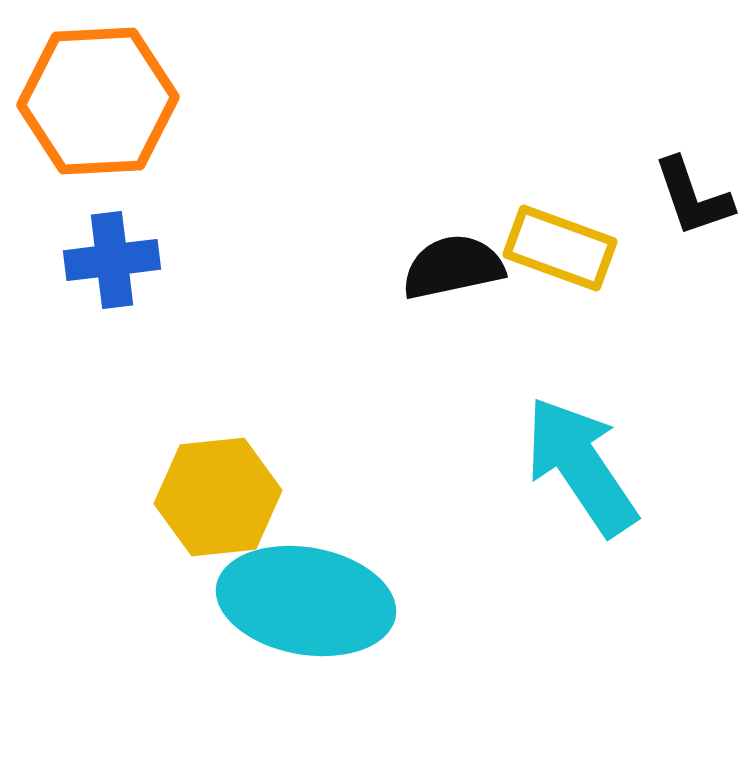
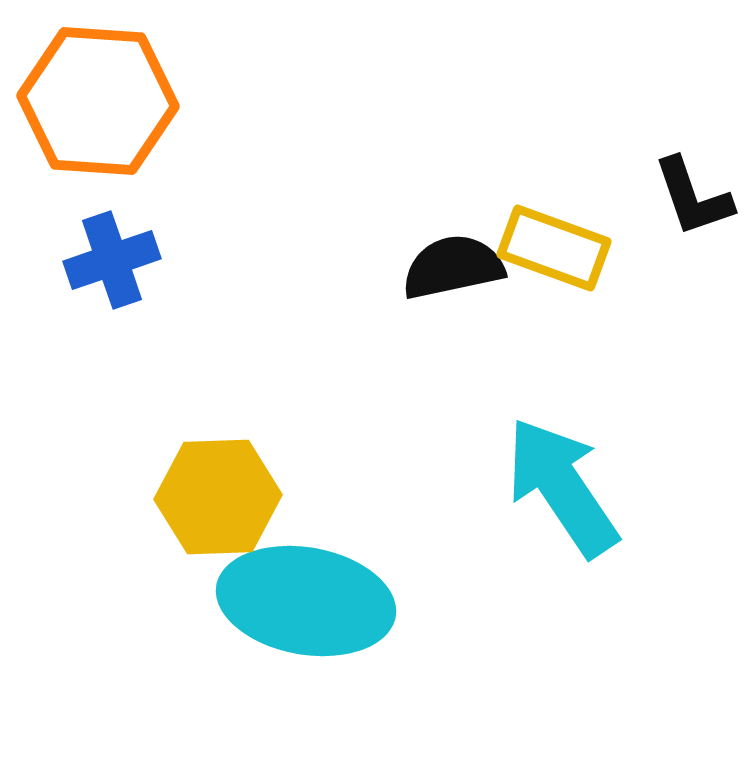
orange hexagon: rotated 7 degrees clockwise
yellow rectangle: moved 6 px left
blue cross: rotated 12 degrees counterclockwise
cyan arrow: moved 19 px left, 21 px down
yellow hexagon: rotated 4 degrees clockwise
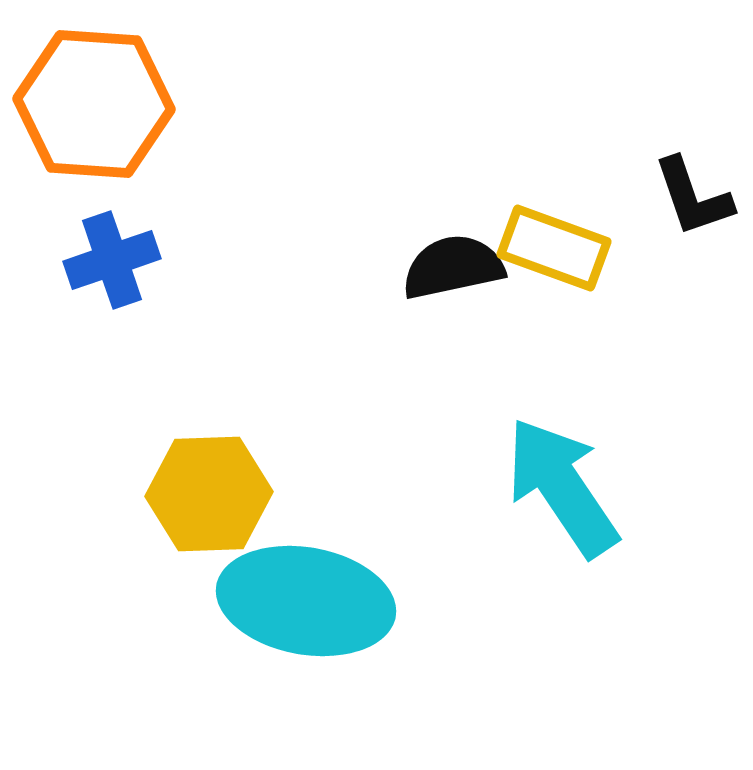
orange hexagon: moved 4 px left, 3 px down
yellow hexagon: moved 9 px left, 3 px up
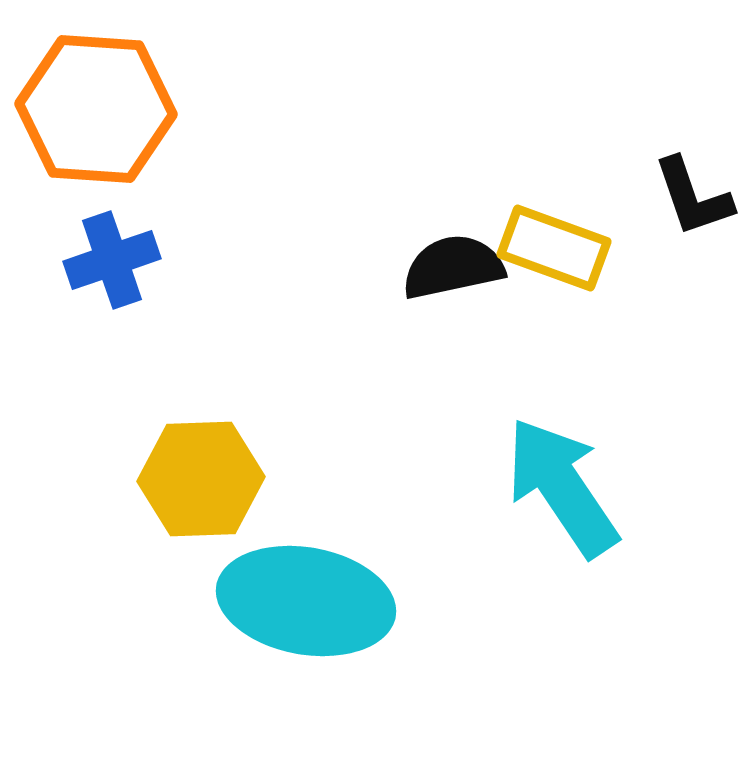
orange hexagon: moved 2 px right, 5 px down
yellow hexagon: moved 8 px left, 15 px up
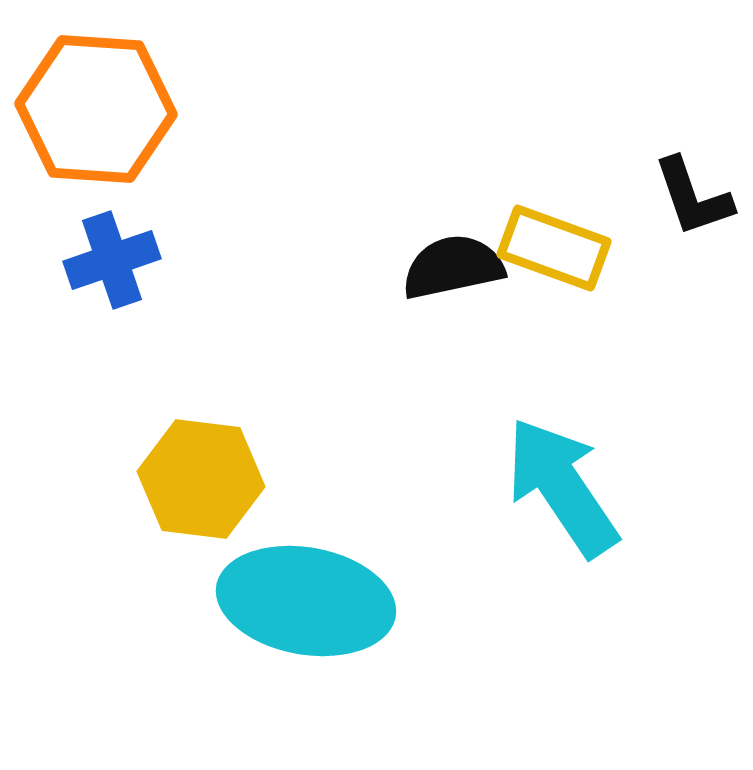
yellow hexagon: rotated 9 degrees clockwise
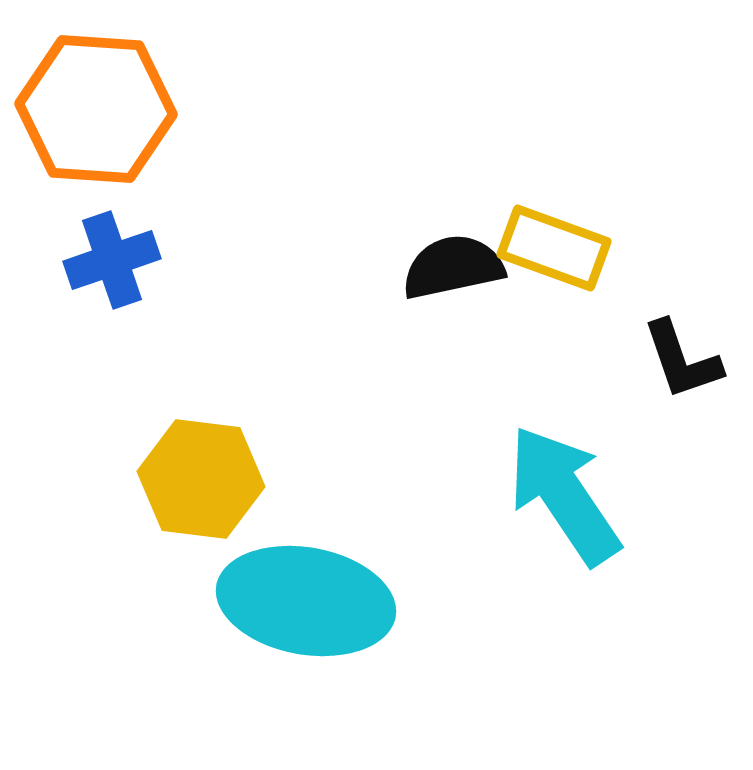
black L-shape: moved 11 px left, 163 px down
cyan arrow: moved 2 px right, 8 px down
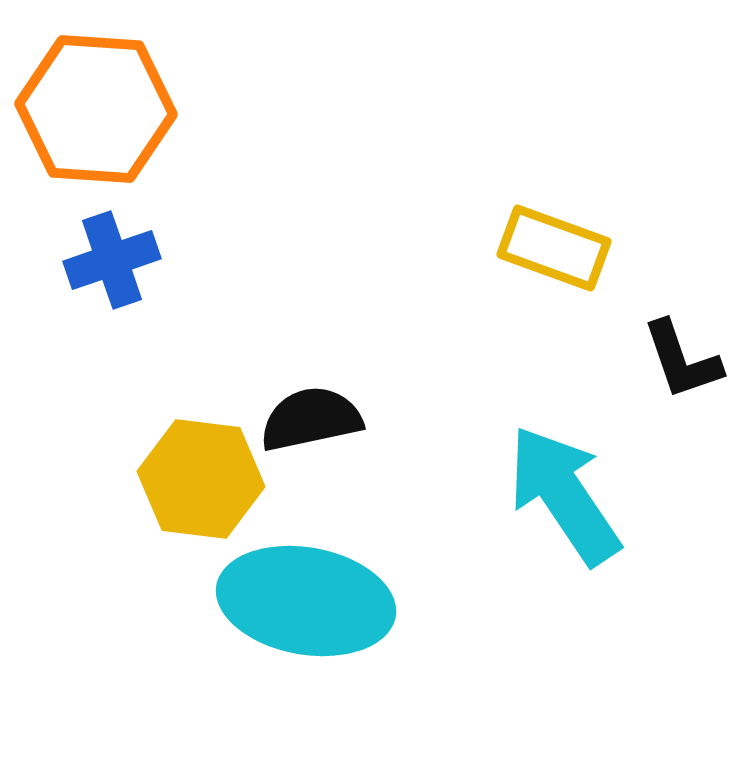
black semicircle: moved 142 px left, 152 px down
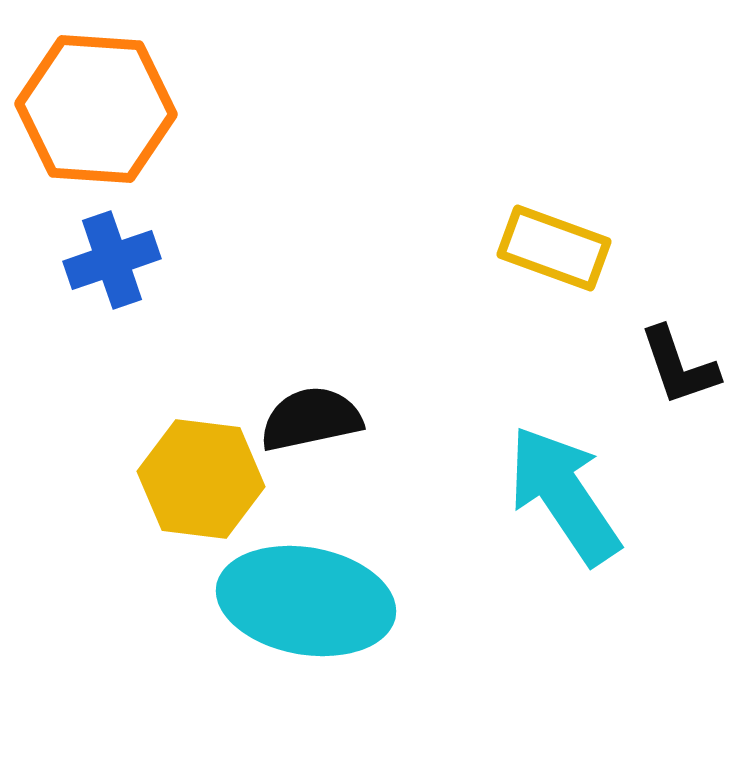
black L-shape: moved 3 px left, 6 px down
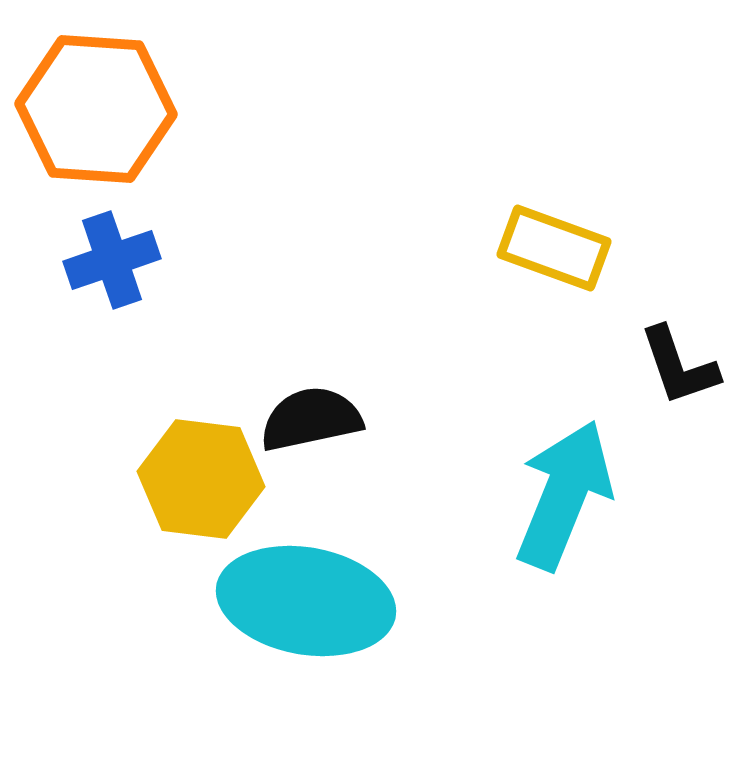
cyan arrow: rotated 56 degrees clockwise
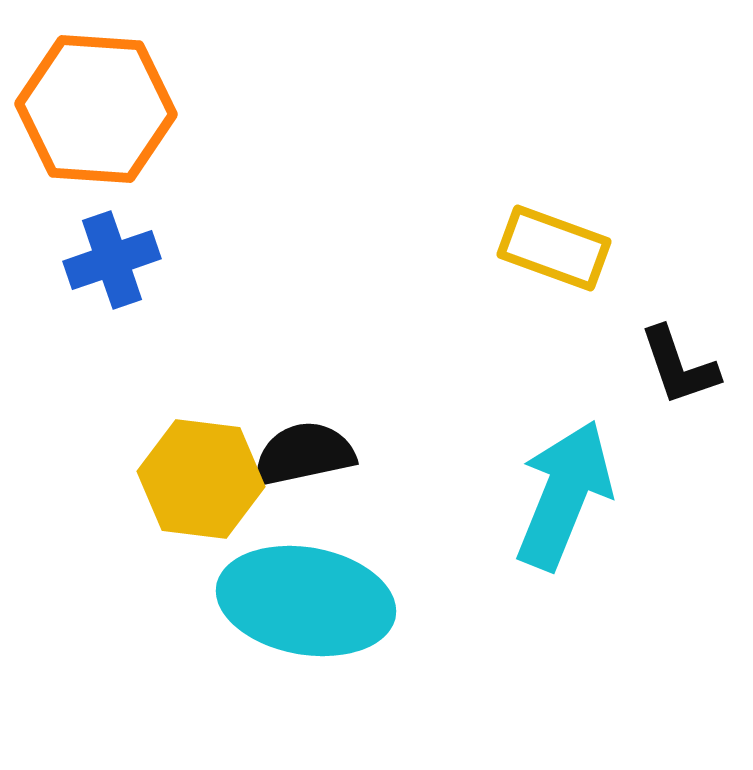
black semicircle: moved 7 px left, 35 px down
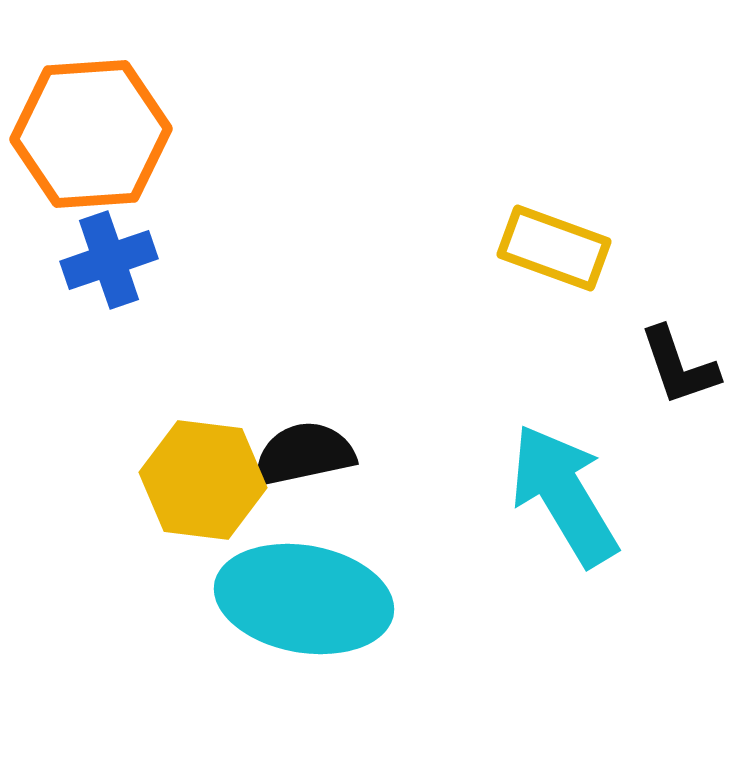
orange hexagon: moved 5 px left, 25 px down; rotated 8 degrees counterclockwise
blue cross: moved 3 px left
yellow hexagon: moved 2 px right, 1 px down
cyan arrow: rotated 53 degrees counterclockwise
cyan ellipse: moved 2 px left, 2 px up
